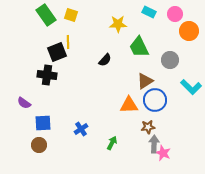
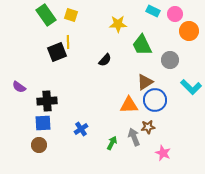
cyan rectangle: moved 4 px right, 1 px up
green trapezoid: moved 3 px right, 2 px up
black cross: moved 26 px down; rotated 12 degrees counterclockwise
brown triangle: moved 1 px down
purple semicircle: moved 5 px left, 16 px up
gray arrow: moved 20 px left, 7 px up; rotated 24 degrees counterclockwise
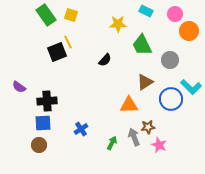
cyan rectangle: moved 7 px left
yellow line: rotated 24 degrees counterclockwise
blue circle: moved 16 px right, 1 px up
pink star: moved 4 px left, 8 px up
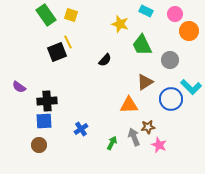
yellow star: moved 2 px right; rotated 18 degrees clockwise
blue square: moved 1 px right, 2 px up
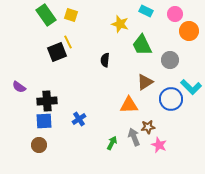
black semicircle: rotated 144 degrees clockwise
blue cross: moved 2 px left, 10 px up
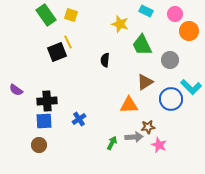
purple semicircle: moved 3 px left, 3 px down
gray arrow: rotated 108 degrees clockwise
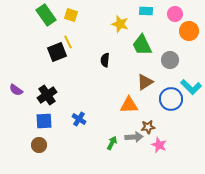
cyan rectangle: rotated 24 degrees counterclockwise
black cross: moved 6 px up; rotated 30 degrees counterclockwise
blue cross: rotated 24 degrees counterclockwise
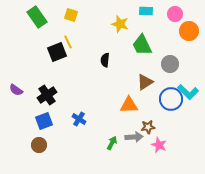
green rectangle: moved 9 px left, 2 px down
gray circle: moved 4 px down
cyan L-shape: moved 3 px left, 5 px down
blue square: rotated 18 degrees counterclockwise
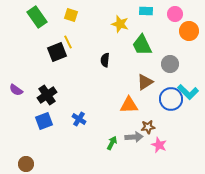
brown circle: moved 13 px left, 19 px down
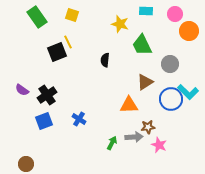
yellow square: moved 1 px right
purple semicircle: moved 6 px right
